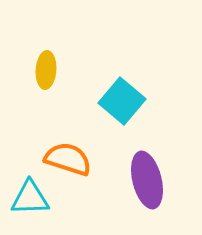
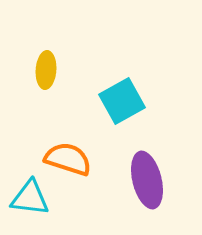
cyan square: rotated 21 degrees clockwise
cyan triangle: rotated 9 degrees clockwise
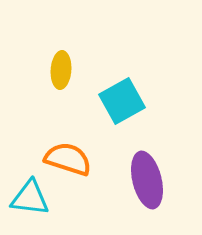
yellow ellipse: moved 15 px right
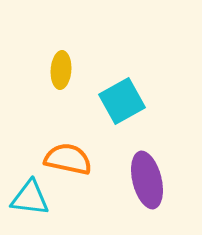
orange semicircle: rotated 6 degrees counterclockwise
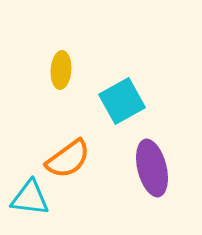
orange semicircle: rotated 132 degrees clockwise
purple ellipse: moved 5 px right, 12 px up
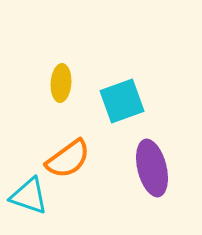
yellow ellipse: moved 13 px down
cyan square: rotated 9 degrees clockwise
cyan triangle: moved 1 px left, 2 px up; rotated 12 degrees clockwise
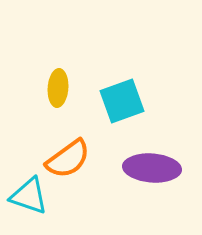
yellow ellipse: moved 3 px left, 5 px down
purple ellipse: rotated 72 degrees counterclockwise
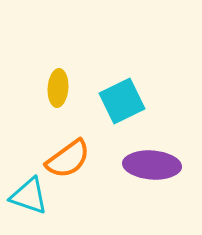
cyan square: rotated 6 degrees counterclockwise
purple ellipse: moved 3 px up
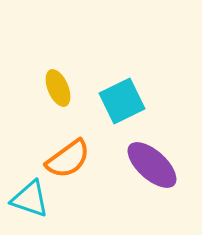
yellow ellipse: rotated 27 degrees counterclockwise
purple ellipse: rotated 38 degrees clockwise
cyan triangle: moved 1 px right, 3 px down
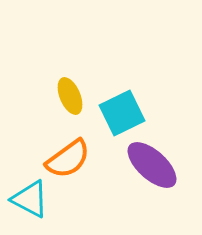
yellow ellipse: moved 12 px right, 8 px down
cyan square: moved 12 px down
cyan triangle: rotated 9 degrees clockwise
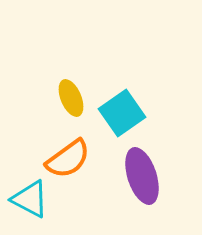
yellow ellipse: moved 1 px right, 2 px down
cyan square: rotated 9 degrees counterclockwise
purple ellipse: moved 10 px left, 11 px down; rotated 30 degrees clockwise
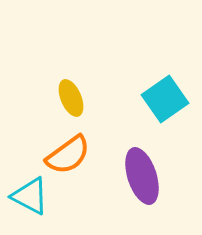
cyan square: moved 43 px right, 14 px up
orange semicircle: moved 4 px up
cyan triangle: moved 3 px up
